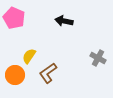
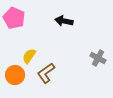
brown L-shape: moved 2 px left
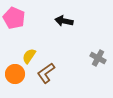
orange circle: moved 1 px up
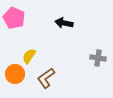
black arrow: moved 2 px down
gray cross: rotated 21 degrees counterclockwise
brown L-shape: moved 5 px down
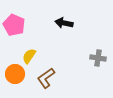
pink pentagon: moved 7 px down
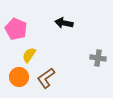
pink pentagon: moved 2 px right, 4 px down
yellow semicircle: moved 1 px up
orange circle: moved 4 px right, 3 px down
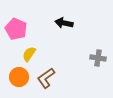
yellow semicircle: moved 1 px up
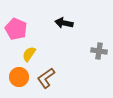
gray cross: moved 1 px right, 7 px up
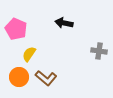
brown L-shape: rotated 105 degrees counterclockwise
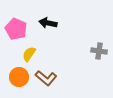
black arrow: moved 16 px left
